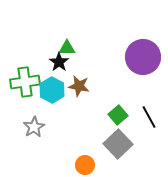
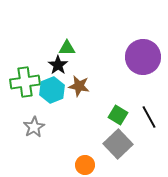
black star: moved 1 px left, 3 px down
cyan hexagon: rotated 10 degrees clockwise
green square: rotated 18 degrees counterclockwise
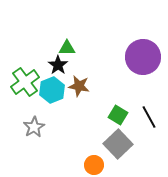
green cross: rotated 28 degrees counterclockwise
orange circle: moved 9 px right
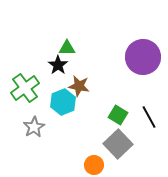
green cross: moved 6 px down
cyan hexagon: moved 11 px right, 12 px down
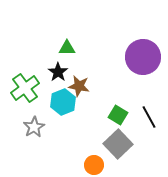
black star: moved 7 px down
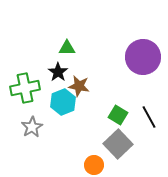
green cross: rotated 24 degrees clockwise
gray star: moved 2 px left
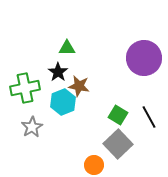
purple circle: moved 1 px right, 1 px down
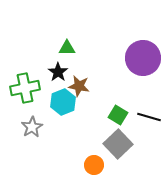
purple circle: moved 1 px left
black line: rotated 45 degrees counterclockwise
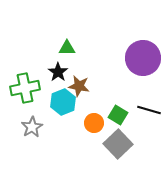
black line: moved 7 px up
orange circle: moved 42 px up
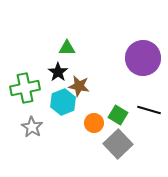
gray star: rotated 10 degrees counterclockwise
